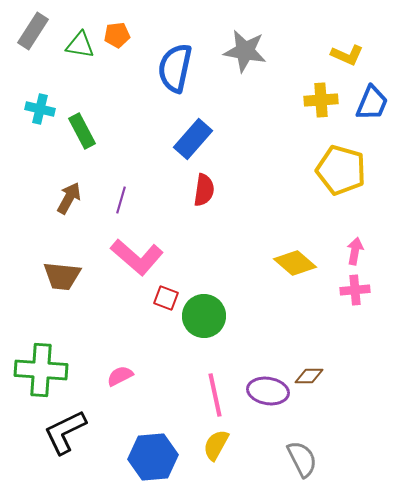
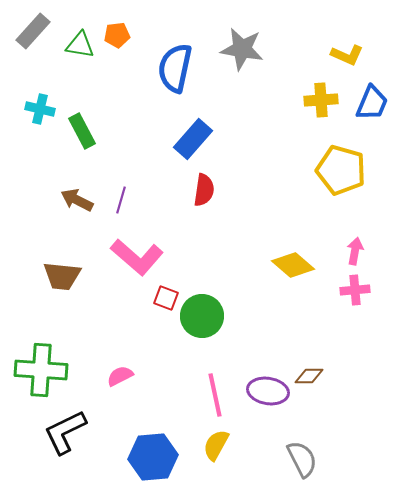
gray rectangle: rotated 9 degrees clockwise
gray star: moved 3 px left, 2 px up
brown arrow: moved 8 px right, 2 px down; rotated 92 degrees counterclockwise
yellow diamond: moved 2 px left, 2 px down
green circle: moved 2 px left
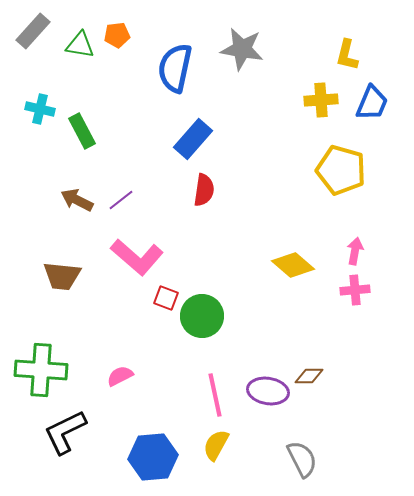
yellow L-shape: rotated 80 degrees clockwise
purple line: rotated 36 degrees clockwise
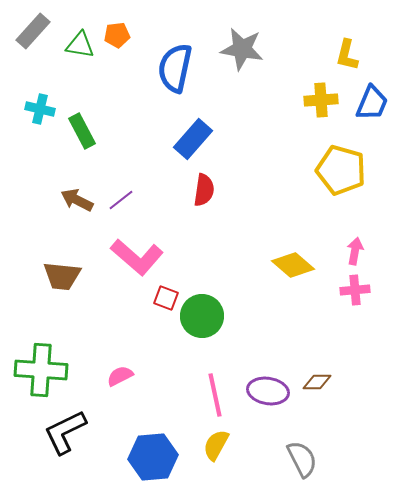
brown diamond: moved 8 px right, 6 px down
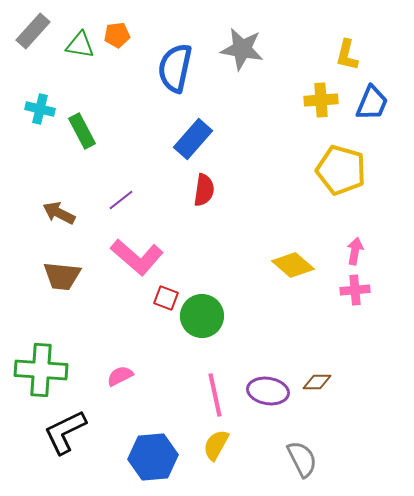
brown arrow: moved 18 px left, 13 px down
